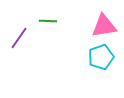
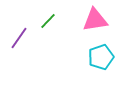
green line: rotated 48 degrees counterclockwise
pink triangle: moved 9 px left, 6 px up
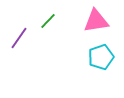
pink triangle: moved 1 px right, 1 px down
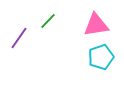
pink triangle: moved 4 px down
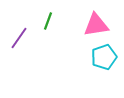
green line: rotated 24 degrees counterclockwise
cyan pentagon: moved 3 px right
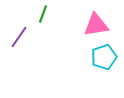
green line: moved 5 px left, 7 px up
purple line: moved 1 px up
